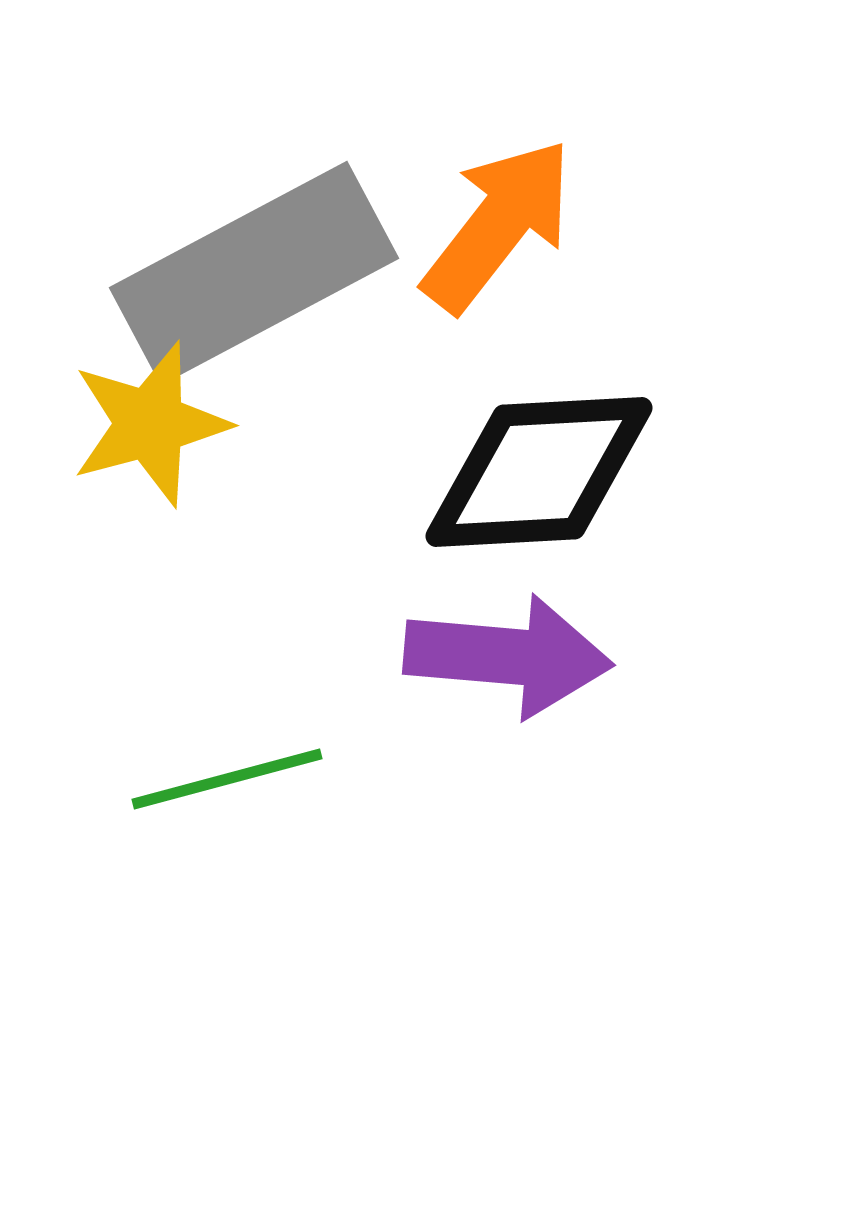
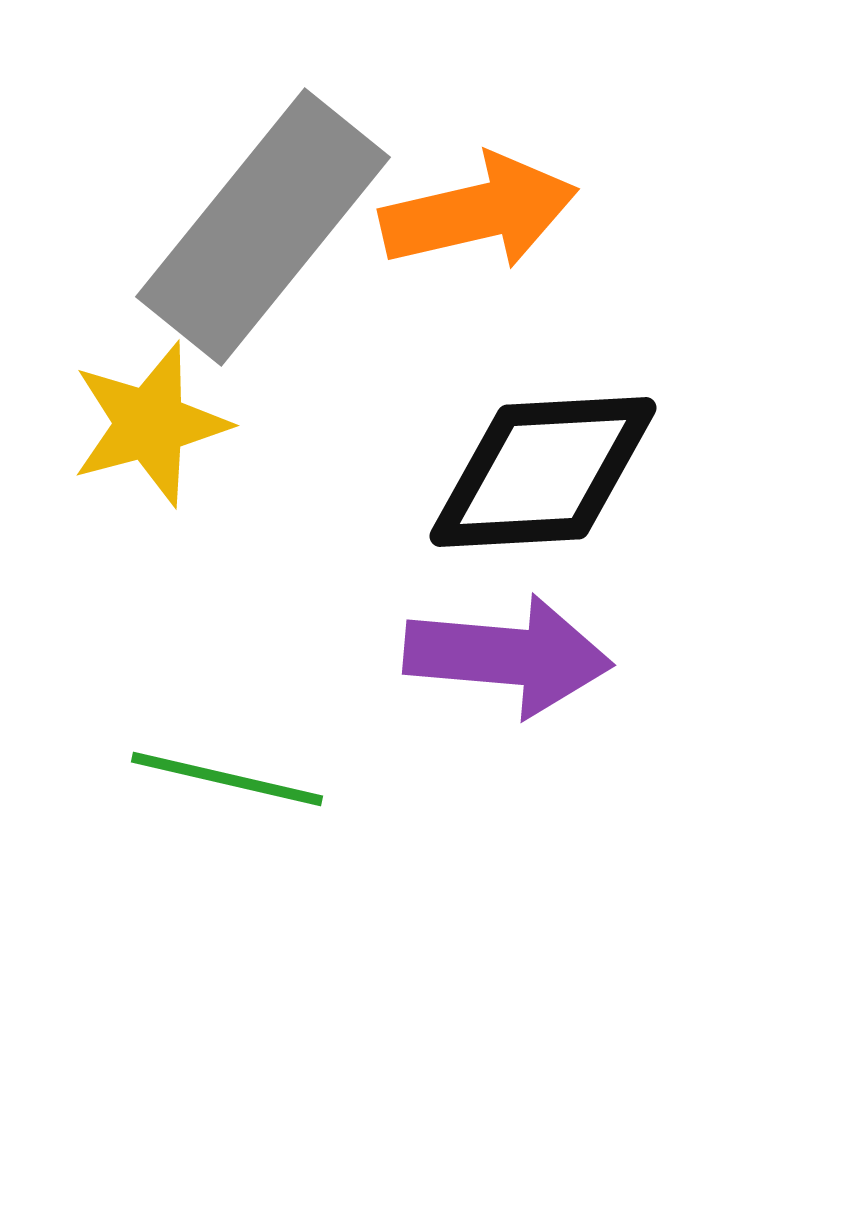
orange arrow: moved 19 px left, 13 px up; rotated 39 degrees clockwise
gray rectangle: moved 9 px right, 46 px up; rotated 23 degrees counterclockwise
black diamond: moved 4 px right
green line: rotated 28 degrees clockwise
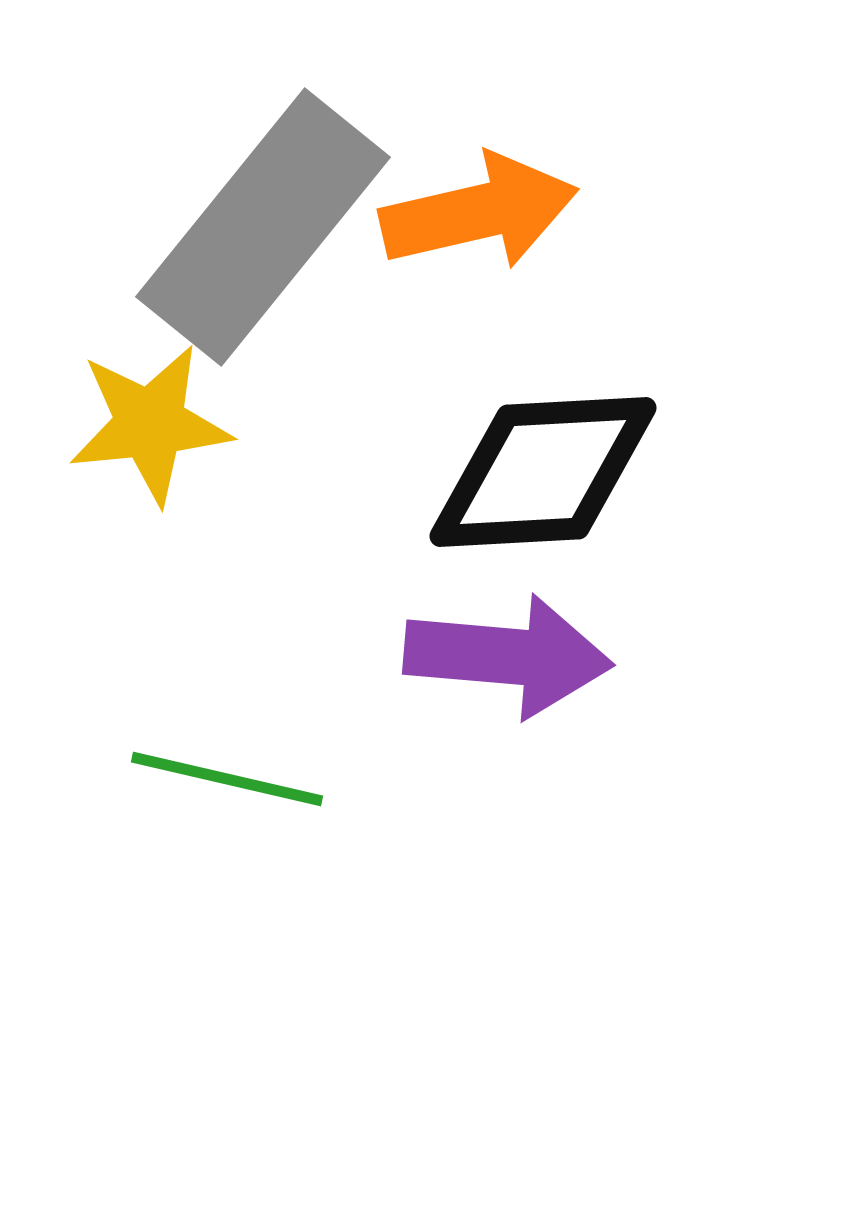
yellow star: rotated 9 degrees clockwise
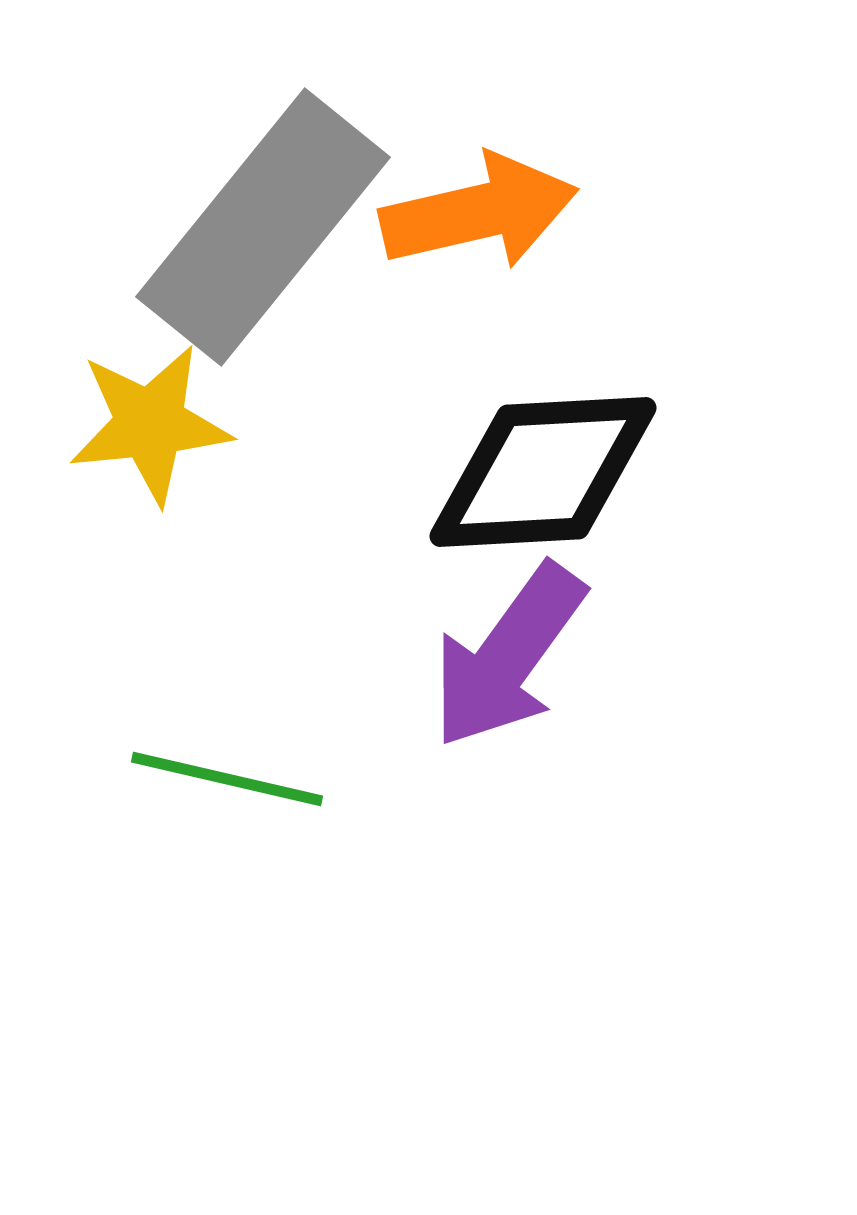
purple arrow: rotated 121 degrees clockwise
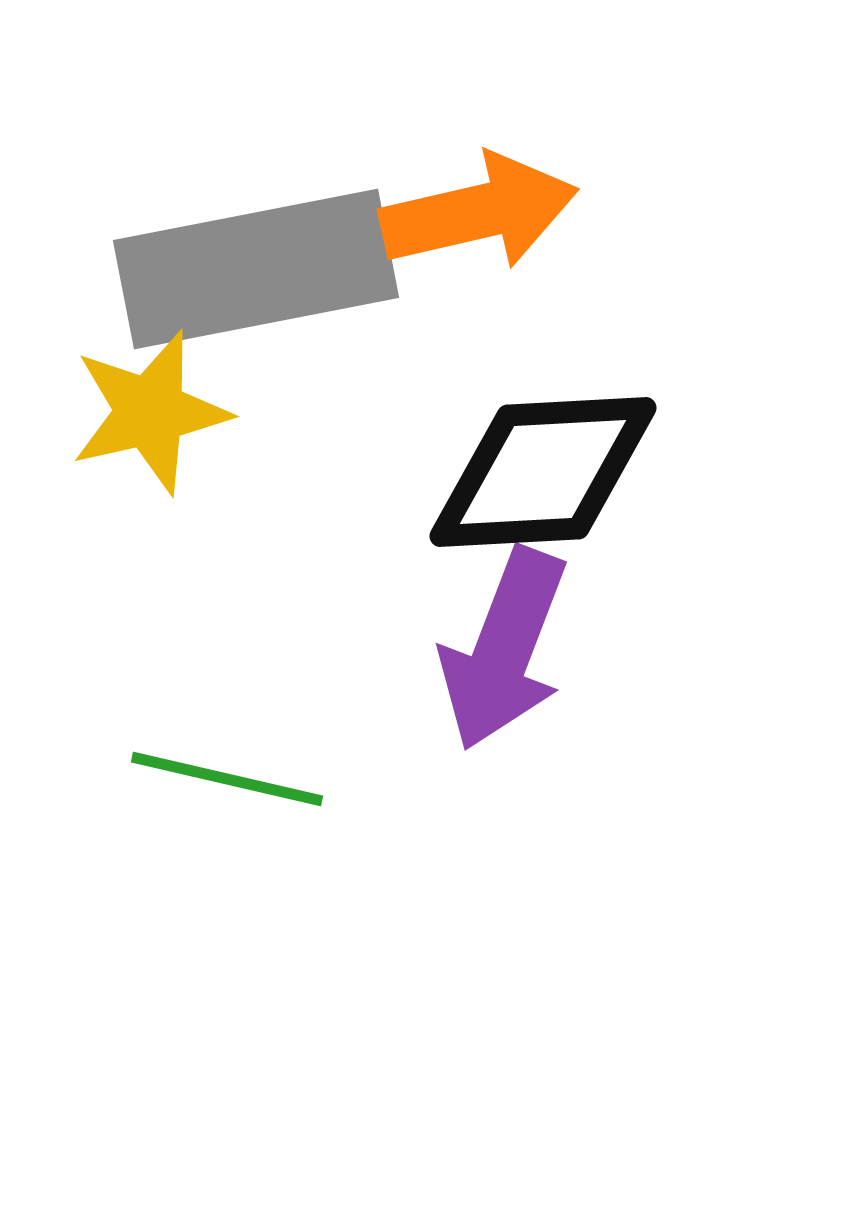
gray rectangle: moved 7 px left, 42 px down; rotated 40 degrees clockwise
yellow star: moved 12 px up; rotated 7 degrees counterclockwise
purple arrow: moved 4 px left, 7 px up; rotated 15 degrees counterclockwise
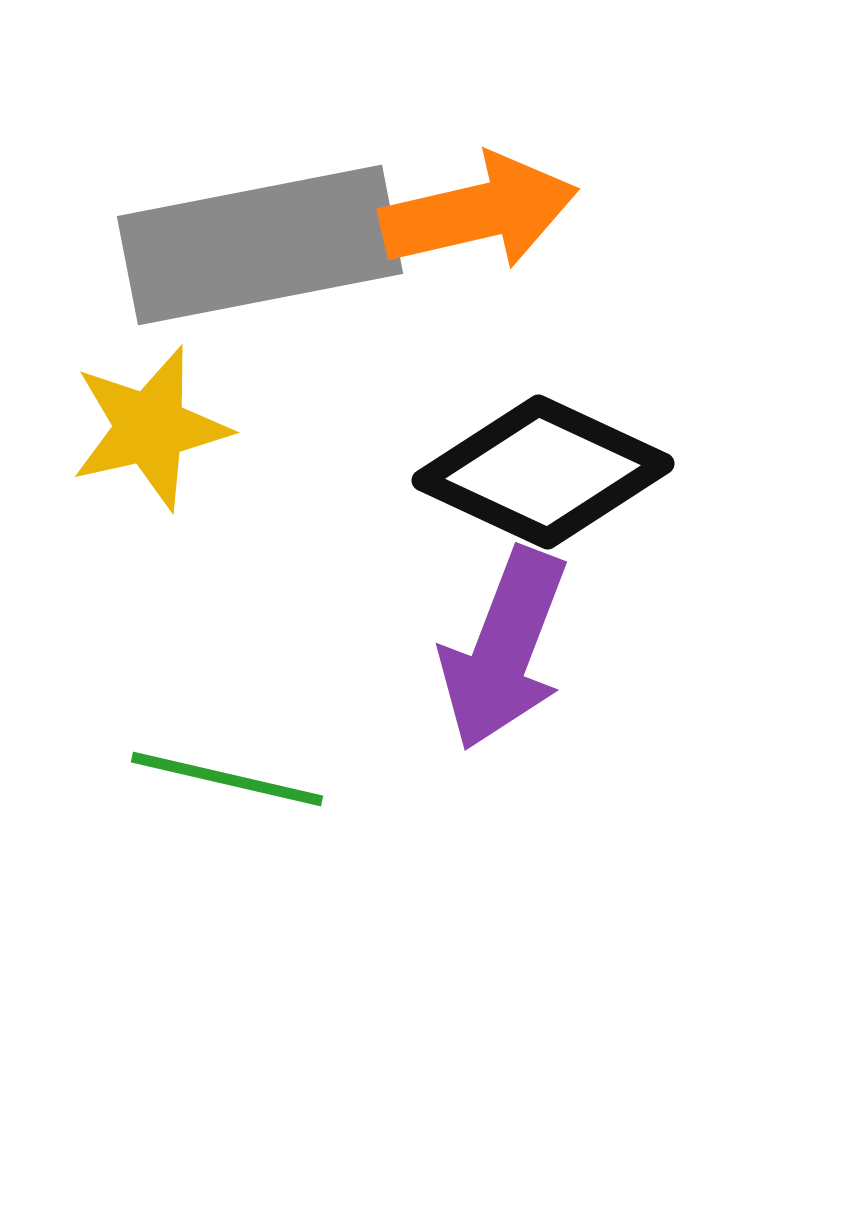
gray rectangle: moved 4 px right, 24 px up
yellow star: moved 16 px down
black diamond: rotated 28 degrees clockwise
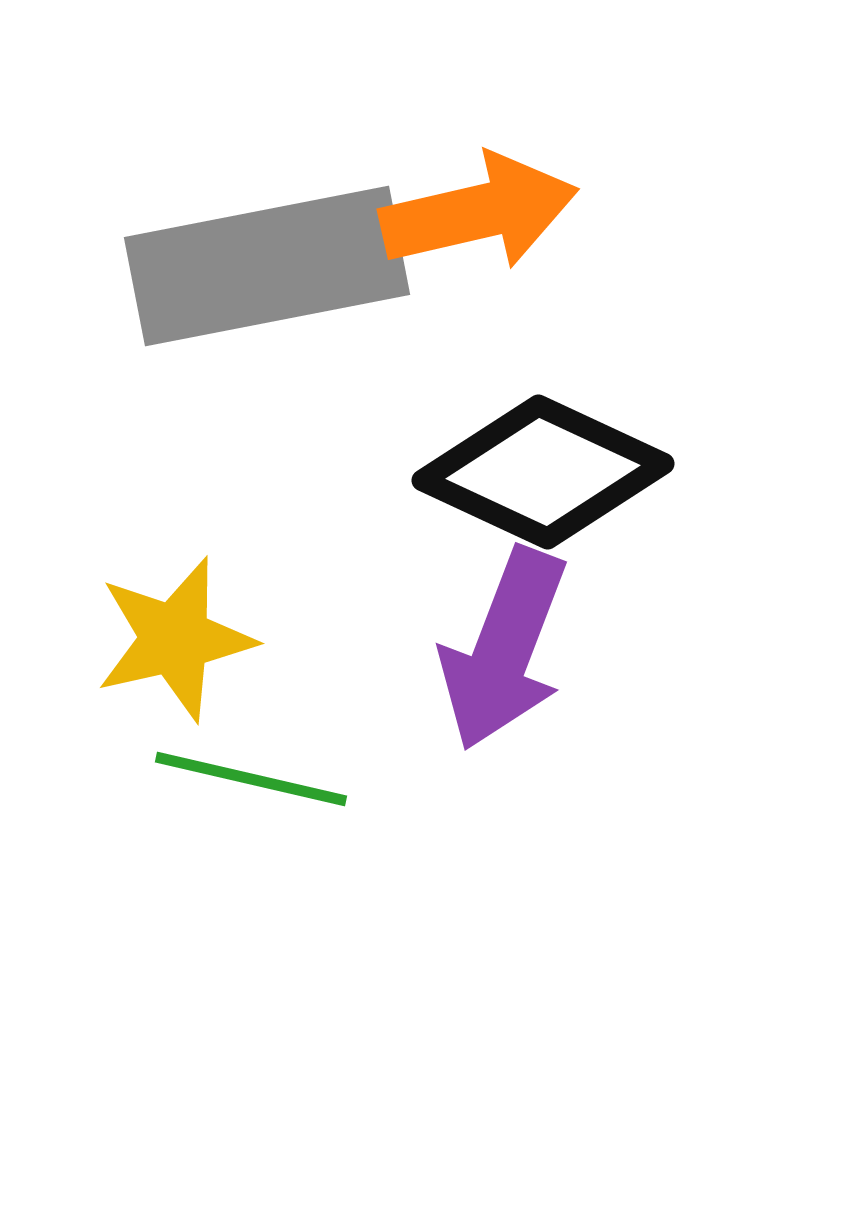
gray rectangle: moved 7 px right, 21 px down
yellow star: moved 25 px right, 211 px down
green line: moved 24 px right
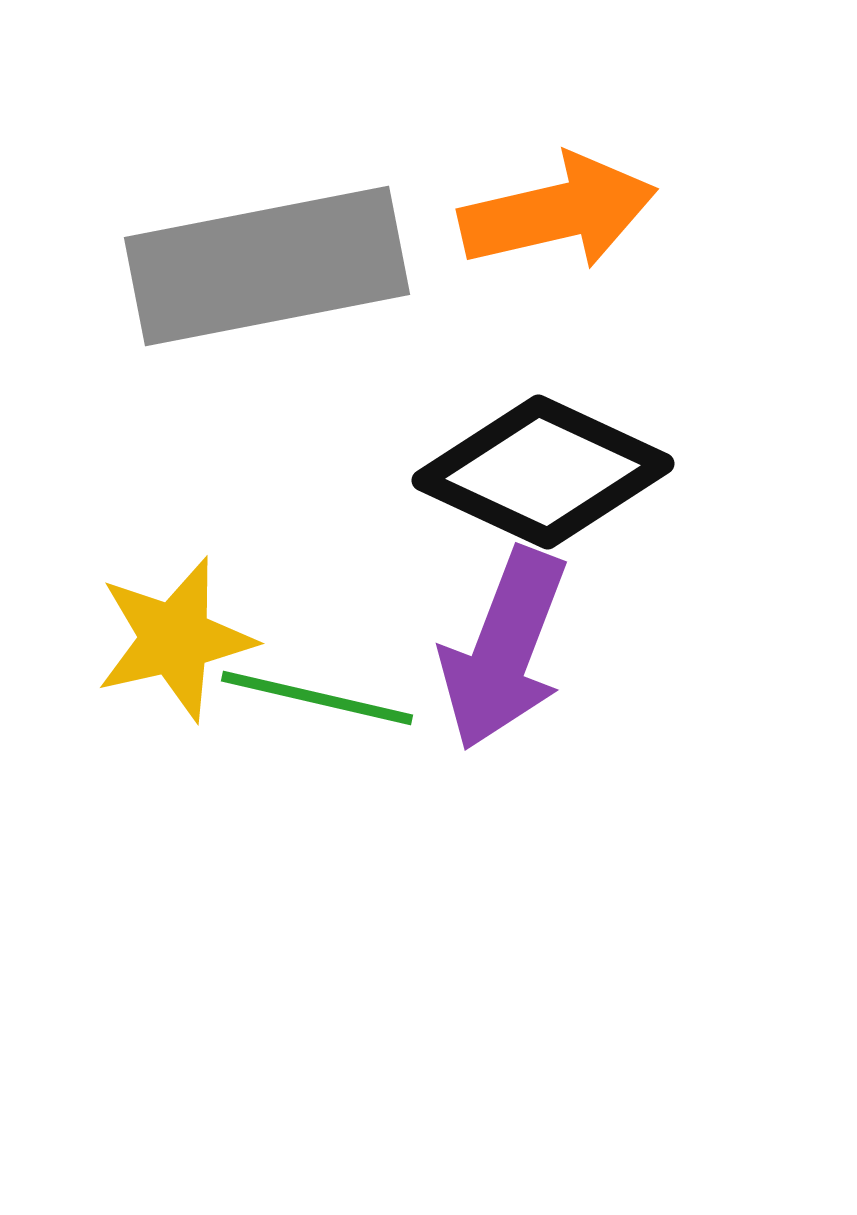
orange arrow: moved 79 px right
green line: moved 66 px right, 81 px up
